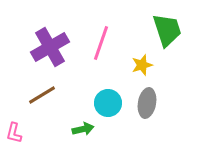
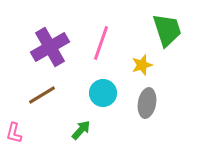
cyan circle: moved 5 px left, 10 px up
green arrow: moved 2 px left, 1 px down; rotated 35 degrees counterclockwise
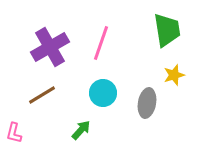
green trapezoid: rotated 9 degrees clockwise
yellow star: moved 32 px right, 10 px down
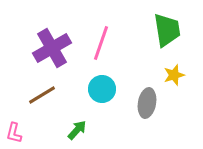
purple cross: moved 2 px right, 1 px down
cyan circle: moved 1 px left, 4 px up
green arrow: moved 4 px left
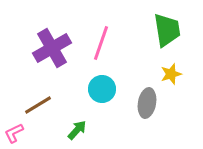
yellow star: moved 3 px left, 1 px up
brown line: moved 4 px left, 10 px down
pink L-shape: rotated 50 degrees clockwise
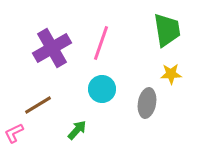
yellow star: rotated 15 degrees clockwise
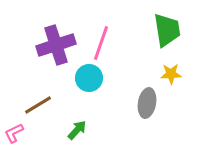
purple cross: moved 4 px right, 3 px up; rotated 12 degrees clockwise
cyan circle: moved 13 px left, 11 px up
